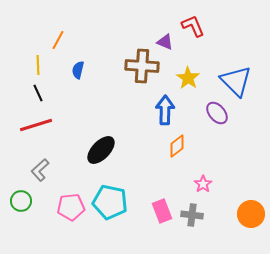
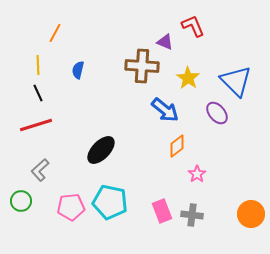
orange line: moved 3 px left, 7 px up
blue arrow: rotated 128 degrees clockwise
pink star: moved 6 px left, 10 px up
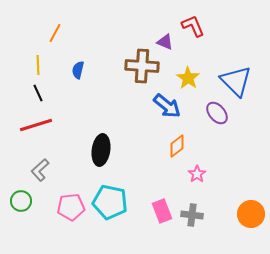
blue arrow: moved 2 px right, 4 px up
black ellipse: rotated 36 degrees counterclockwise
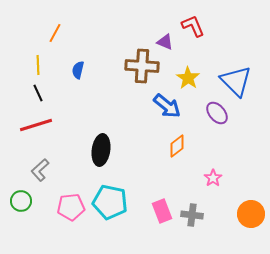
pink star: moved 16 px right, 4 px down
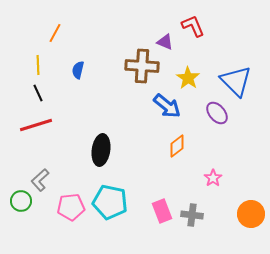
gray L-shape: moved 10 px down
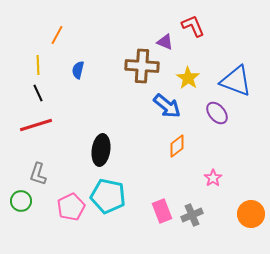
orange line: moved 2 px right, 2 px down
blue triangle: rotated 24 degrees counterclockwise
gray L-shape: moved 2 px left, 6 px up; rotated 30 degrees counterclockwise
cyan pentagon: moved 2 px left, 6 px up
pink pentagon: rotated 20 degrees counterclockwise
gray cross: rotated 30 degrees counterclockwise
